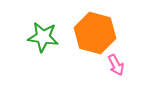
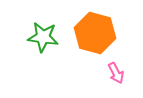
pink arrow: moved 8 px down
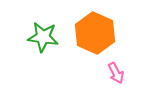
orange hexagon: rotated 9 degrees clockwise
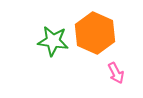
green star: moved 10 px right, 4 px down
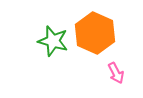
green star: rotated 8 degrees clockwise
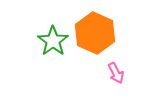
green star: rotated 20 degrees clockwise
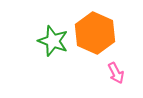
green star: rotated 16 degrees counterclockwise
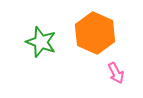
green star: moved 12 px left, 1 px down
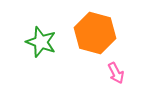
orange hexagon: rotated 9 degrees counterclockwise
